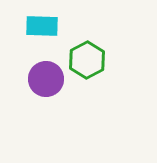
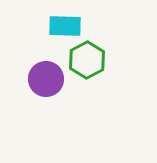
cyan rectangle: moved 23 px right
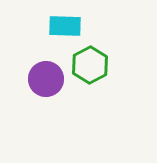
green hexagon: moved 3 px right, 5 px down
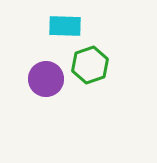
green hexagon: rotated 9 degrees clockwise
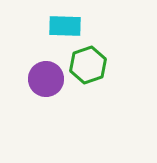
green hexagon: moved 2 px left
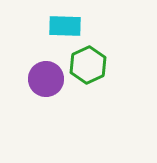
green hexagon: rotated 6 degrees counterclockwise
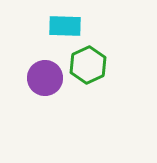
purple circle: moved 1 px left, 1 px up
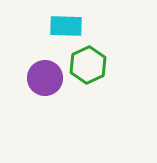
cyan rectangle: moved 1 px right
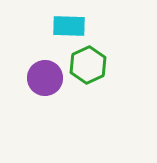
cyan rectangle: moved 3 px right
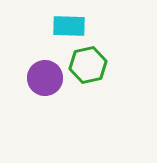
green hexagon: rotated 12 degrees clockwise
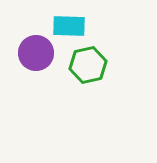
purple circle: moved 9 px left, 25 px up
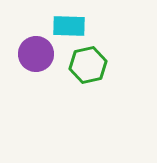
purple circle: moved 1 px down
